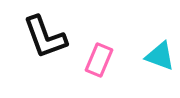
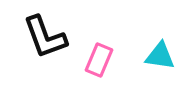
cyan triangle: rotated 12 degrees counterclockwise
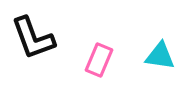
black L-shape: moved 12 px left, 1 px down
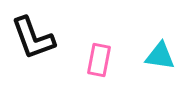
pink rectangle: rotated 12 degrees counterclockwise
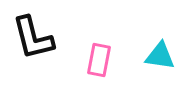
black L-shape: rotated 6 degrees clockwise
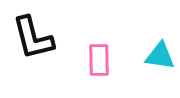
pink rectangle: rotated 12 degrees counterclockwise
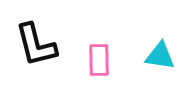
black L-shape: moved 3 px right, 7 px down
